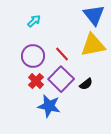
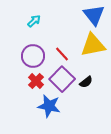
purple square: moved 1 px right
black semicircle: moved 2 px up
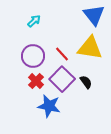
yellow triangle: moved 3 px left, 3 px down; rotated 20 degrees clockwise
black semicircle: rotated 88 degrees counterclockwise
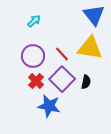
black semicircle: rotated 48 degrees clockwise
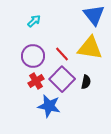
red cross: rotated 14 degrees clockwise
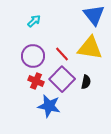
red cross: rotated 35 degrees counterclockwise
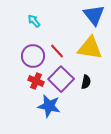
cyan arrow: rotated 88 degrees counterclockwise
red line: moved 5 px left, 3 px up
purple square: moved 1 px left
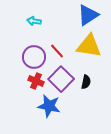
blue triangle: moved 6 px left; rotated 35 degrees clockwise
cyan arrow: rotated 40 degrees counterclockwise
yellow triangle: moved 1 px left, 2 px up
purple circle: moved 1 px right, 1 px down
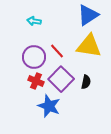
blue star: rotated 10 degrees clockwise
